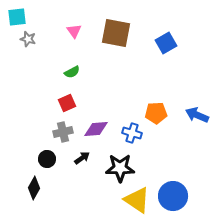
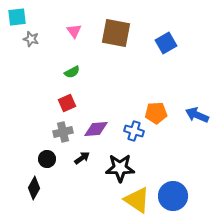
gray star: moved 3 px right
blue cross: moved 2 px right, 2 px up
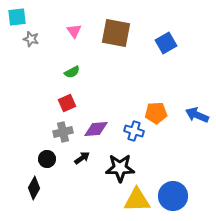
yellow triangle: rotated 36 degrees counterclockwise
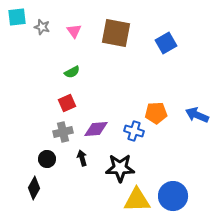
gray star: moved 11 px right, 12 px up
black arrow: rotated 70 degrees counterclockwise
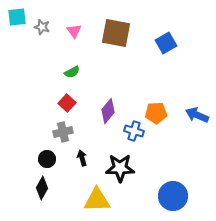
red square: rotated 24 degrees counterclockwise
purple diamond: moved 12 px right, 18 px up; rotated 45 degrees counterclockwise
black diamond: moved 8 px right
yellow triangle: moved 40 px left
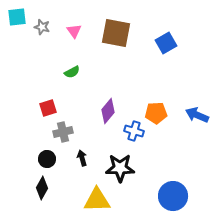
red square: moved 19 px left, 5 px down; rotated 30 degrees clockwise
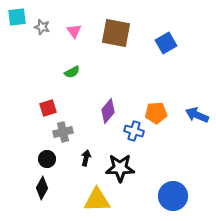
black arrow: moved 4 px right; rotated 28 degrees clockwise
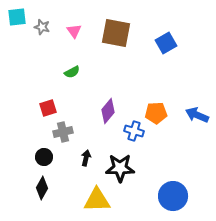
black circle: moved 3 px left, 2 px up
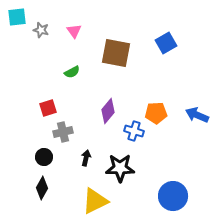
gray star: moved 1 px left, 3 px down
brown square: moved 20 px down
yellow triangle: moved 2 px left, 1 px down; rotated 24 degrees counterclockwise
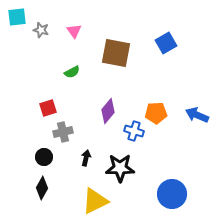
blue circle: moved 1 px left, 2 px up
